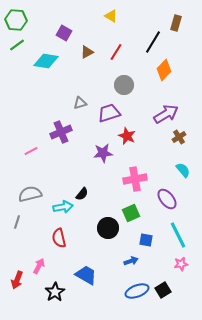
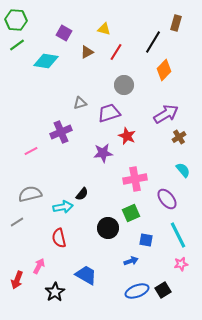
yellow triangle: moved 7 px left, 13 px down; rotated 16 degrees counterclockwise
gray line: rotated 40 degrees clockwise
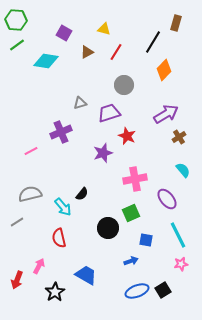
purple star: rotated 12 degrees counterclockwise
cyan arrow: rotated 60 degrees clockwise
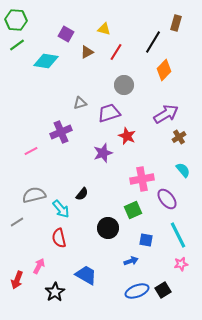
purple square: moved 2 px right, 1 px down
pink cross: moved 7 px right
gray semicircle: moved 4 px right, 1 px down
cyan arrow: moved 2 px left, 2 px down
green square: moved 2 px right, 3 px up
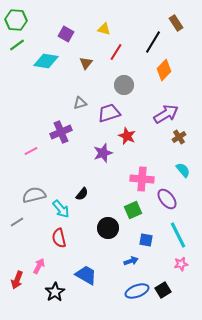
brown rectangle: rotated 49 degrees counterclockwise
brown triangle: moved 1 px left, 11 px down; rotated 24 degrees counterclockwise
pink cross: rotated 15 degrees clockwise
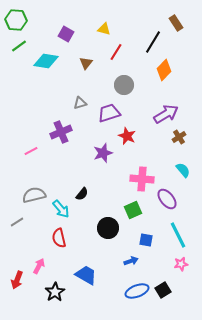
green line: moved 2 px right, 1 px down
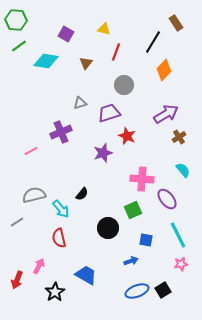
red line: rotated 12 degrees counterclockwise
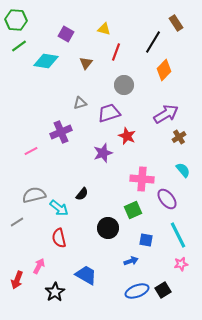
cyan arrow: moved 2 px left, 1 px up; rotated 12 degrees counterclockwise
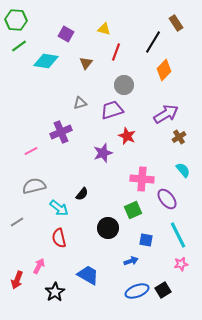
purple trapezoid: moved 3 px right, 3 px up
gray semicircle: moved 9 px up
blue trapezoid: moved 2 px right
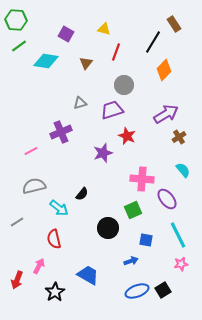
brown rectangle: moved 2 px left, 1 px down
red semicircle: moved 5 px left, 1 px down
